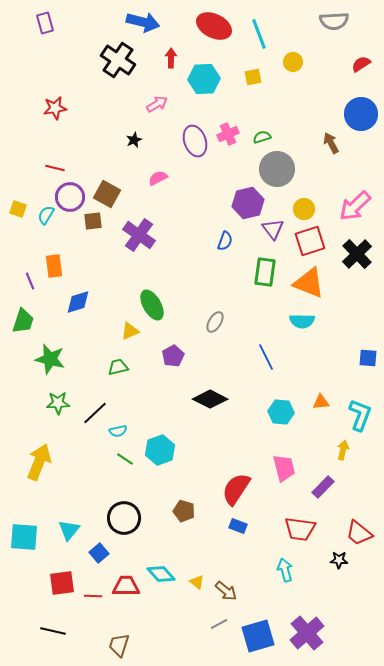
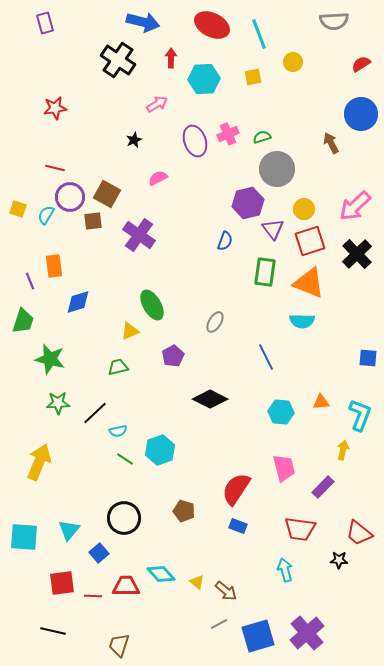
red ellipse at (214, 26): moved 2 px left, 1 px up
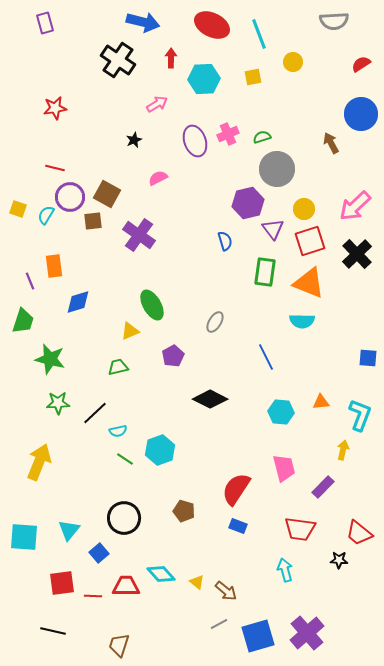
blue semicircle at (225, 241): rotated 36 degrees counterclockwise
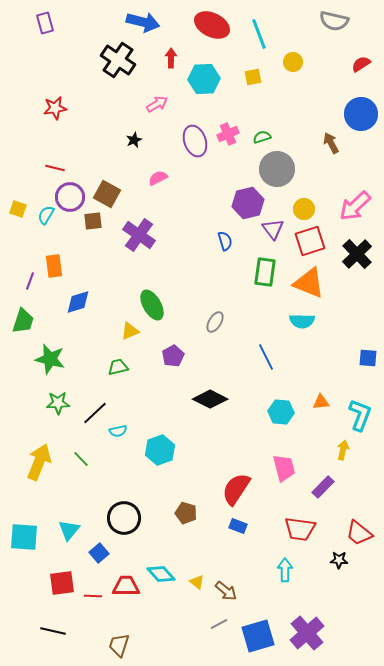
gray semicircle at (334, 21): rotated 16 degrees clockwise
purple line at (30, 281): rotated 42 degrees clockwise
green line at (125, 459): moved 44 px left; rotated 12 degrees clockwise
brown pentagon at (184, 511): moved 2 px right, 2 px down
cyan arrow at (285, 570): rotated 15 degrees clockwise
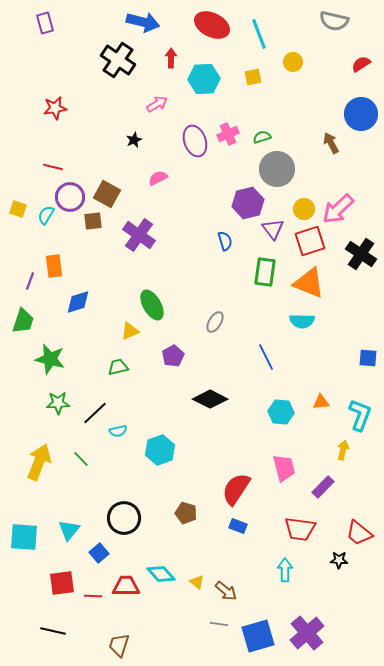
red line at (55, 168): moved 2 px left, 1 px up
pink arrow at (355, 206): moved 17 px left, 3 px down
black cross at (357, 254): moved 4 px right; rotated 12 degrees counterclockwise
gray line at (219, 624): rotated 36 degrees clockwise
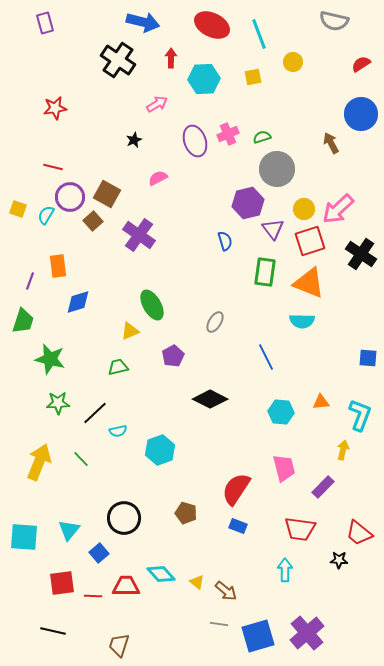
brown square at (93, 221): rotated 36 degrees counterclockwise
orange rectangle at (54, 266): moved 4 px right
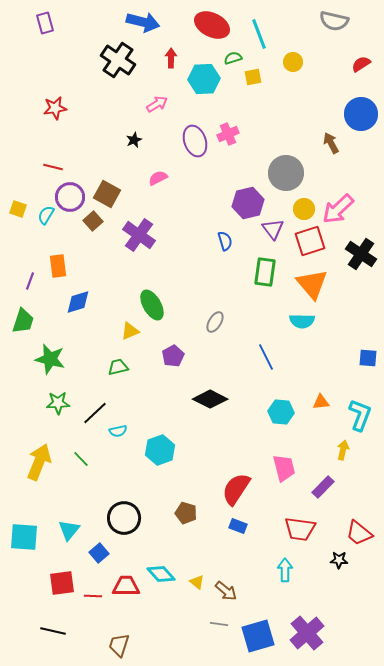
green semicircle at (262, 137): moved 29 px left, 79 px up
gray circle at (277, 169): moved 9 px right, 4 px down
orange triangle at (309, 283): moved 3 px right, 1 px down; rotated 28 degrees clockwise
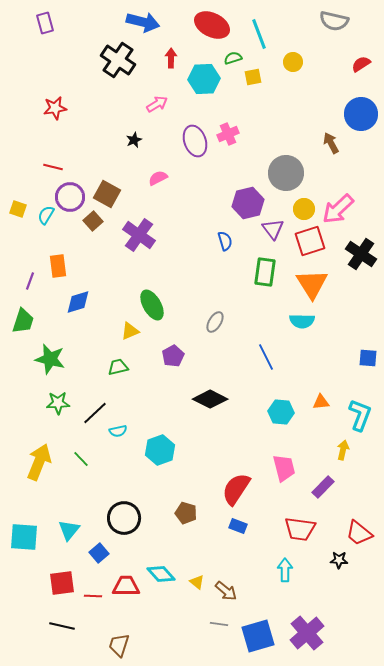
orange triangle at (312, 284): rotated 8 degrees clockwise
black line at (53, 631): moved 9 px right, 5 px up
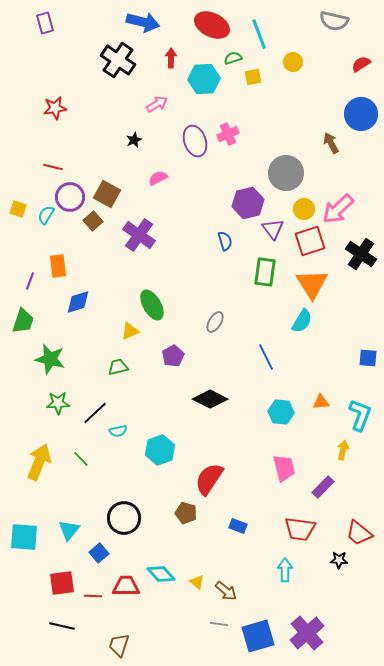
cyan semicircle at (302, 321): rotated 60 degrees counterclockwise
red semicircle at (236, 489): moved 27 px left, 10 px up
